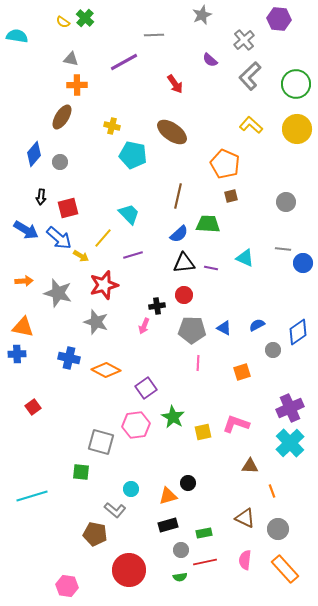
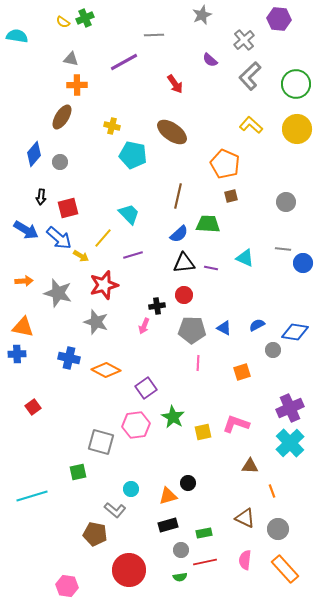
green cross at (85, 18): rotated 24 degrees clockwise
blue diamond at (298, 332): moved 3 px left; rotated 44 degrees clockwise
green square at (81, 472): moved 3 px left; rotated 18 degrees counterclockwise
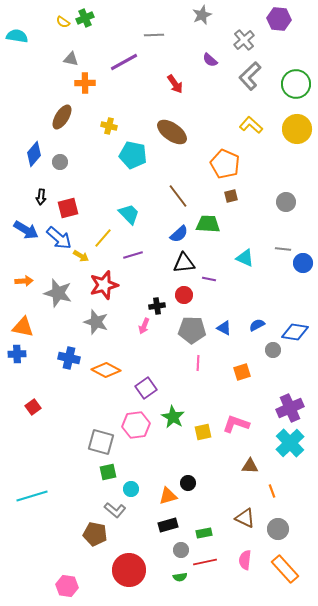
orange cross at (77, 85): moved 8 px right, 2 px up
yellow cross at (112, 126): moved 3 px left
brown line at (178, 196): rotated 50 degrees counterclockwise
purple line at (211, 268): moved 2 px left, 11 px down
green square at (78, 472): moved 30 px right
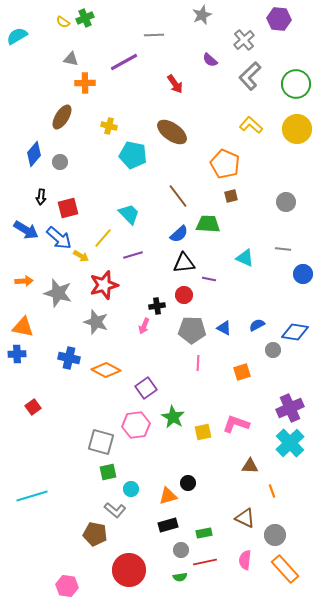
cyan semicircle at (17, 36): rotated 40 degrees counterclockwise
blue circle at (303, 263): moved 11 px down
gray circle at (278, 529): moved 3 px left, 6 px down
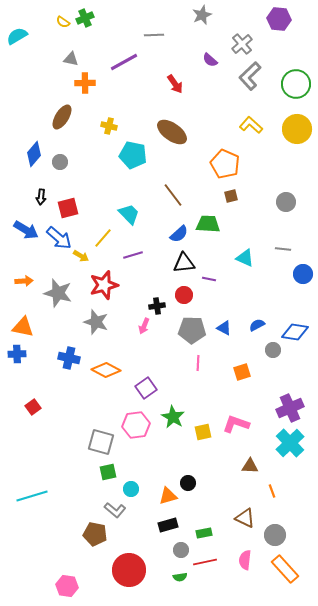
gray cross at (244, 40): moved 2 px left, 4 px down
brown line at (178, 196): moved 5 px left, 1 px up
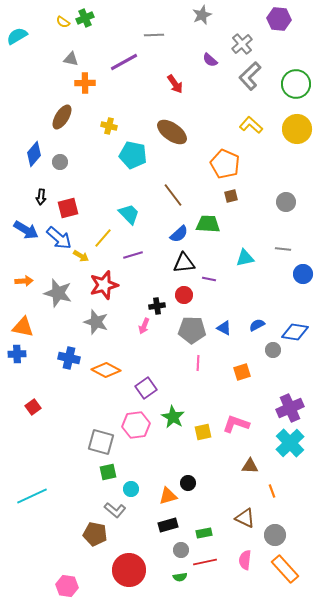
cyan triangle at (245, 258): rotated 36 degrees counterclockwise
cyan line at (32, 496): rotated 8 degrees counterclockwise
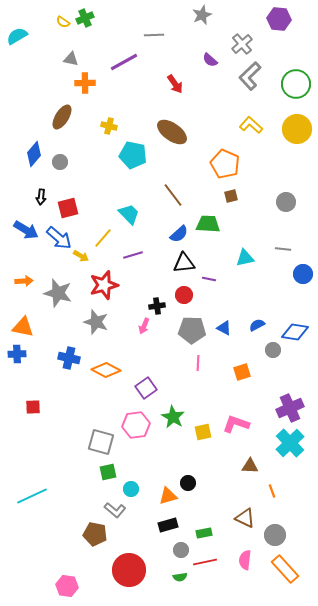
red square at (33, 407): rotated 35 degrees clockwise
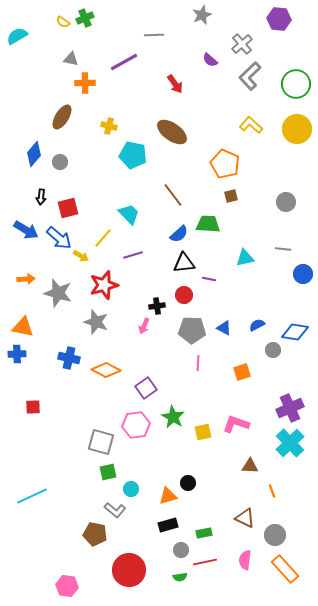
orange arrow at (24, 281): moved 2 px right, 2 px up
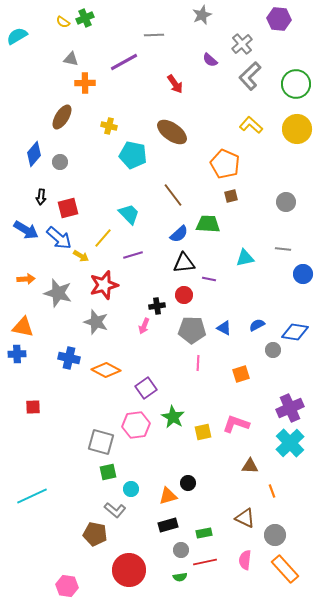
orange square at (242, 372): moved 1 px left, 2 px down
